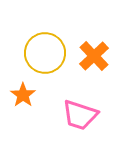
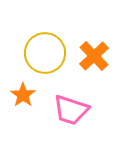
pink trapezoid: moved 9 px left, 5 px up
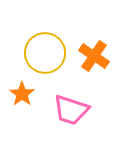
orange cross: rotated 12 degrees counterclockwise
orange star: moved 1 px left, 1 px up
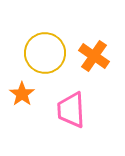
pink trapezoid: rotated 69 degrees clockwise
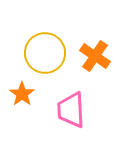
orange cross: moved 1 px right
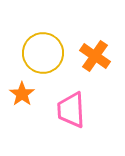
yellow circle: moved 2 px left
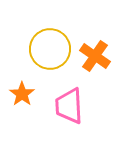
yellow circle: moved 7 px right, 4 px up
pink trapezoid: moved 2 px left, 4 px up
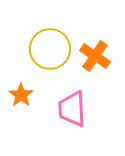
orange star: moved 1 px left, 1 px down
pink trapezoid: moved 3 px right, 3 px down
